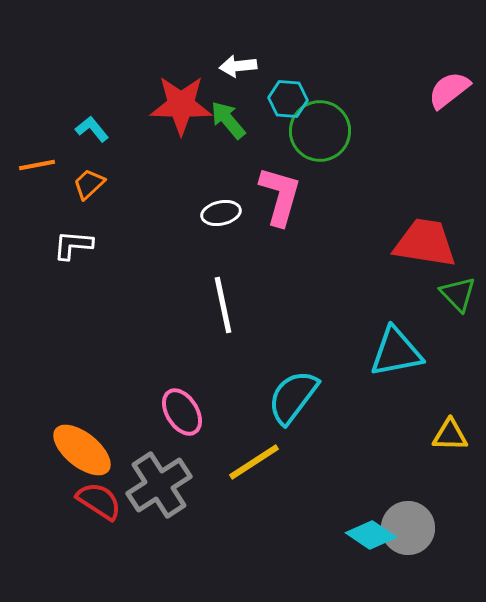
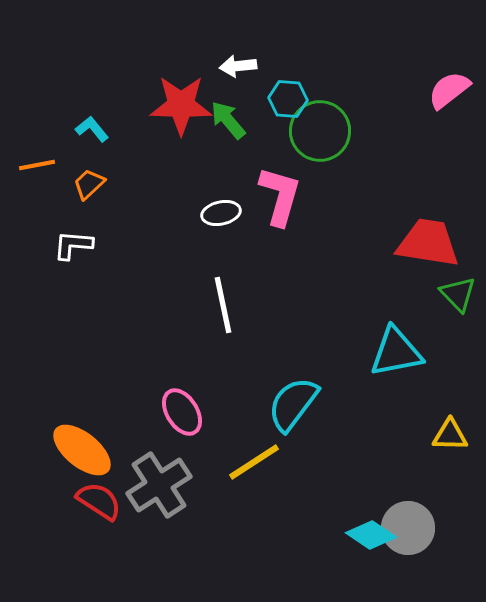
red trapezoid: moved 3 px right
cyan semicircle: moved 7 px down
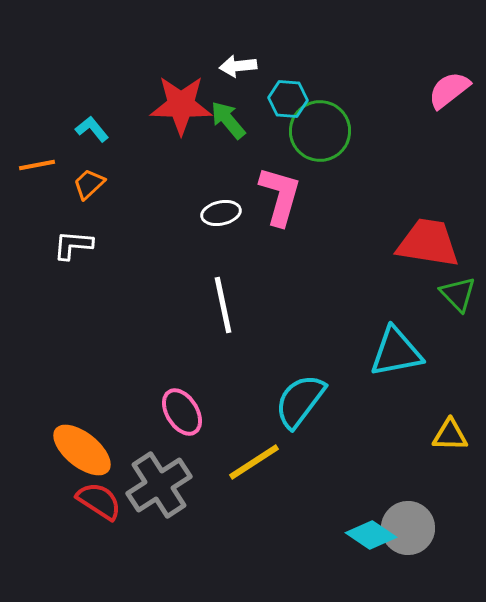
cyan semicircle: moved 7 px right, 3 px up
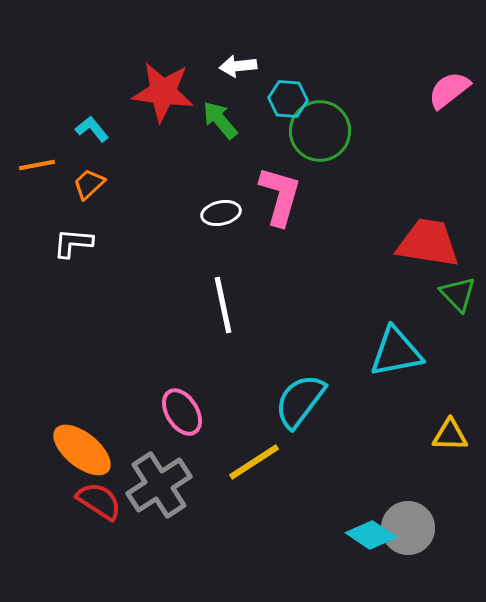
red star: moved 18 px left, 13 px up; rotated 6 degrees clockwise
green arrow: moved 8 px left
white L-shape: moved 2 px up
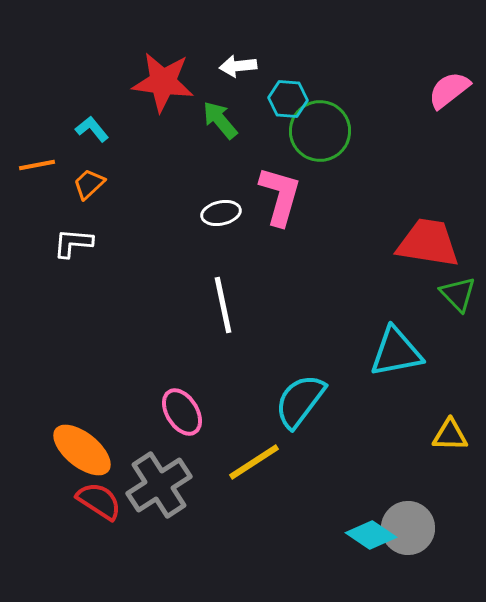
red star: moved 10 px up
